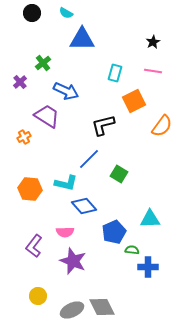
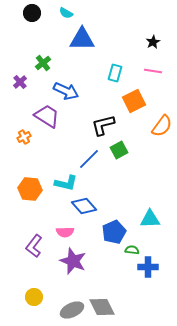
green square: moved 24 px up; rotated 30 degrees clockwise
yellow circle: moved 4 px left, 1 px down
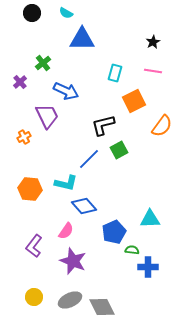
purple trapezoid: rotated 32 degrees clockwise
pink semicircle: moved 1 px right, 1 px up; rotated 54 degrees counterclockwise
gray ellipse: moved 2 px left, 10 px up
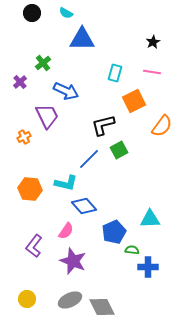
pink line: moved 1 px left, 1 px down
yellow circle: moved 7 px left, 2 px down
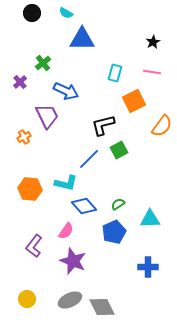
green semicircle: moved 14 px left, 46 px up; rotated 40 degrees counterclockwise
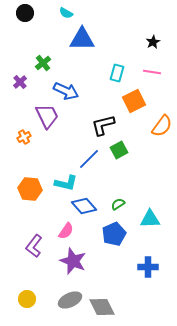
black circle: moved 7 px left
cyan rectangle: moved 2 px right
blue pentagon: moved 2 px down
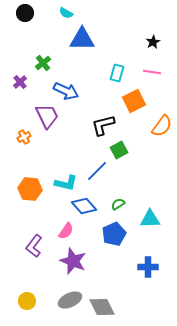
blue line: moved 8 px right, 12 px down
yellow circle: moved 2 px down
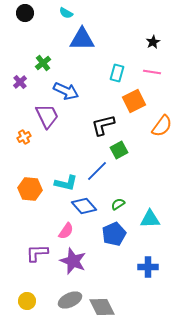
purple L-shape: moved 3 px right, 7 px down; rotated 50 degrees clockwise
